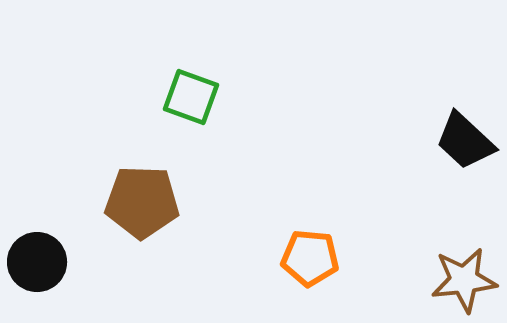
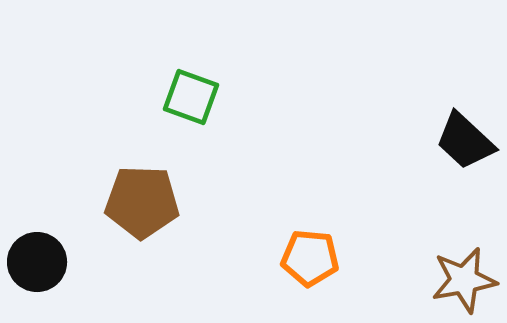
brown star: rotated 4 degrees counterclockwise
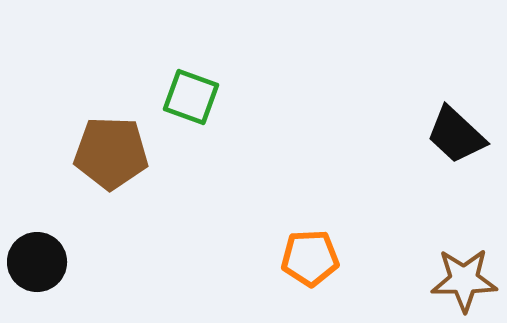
black trapezoid: moved 9 px left, 6 px up
brown pentagon: moved 31 px left, 49 px up
orange pentagon: rotated 8 degrees counterclockwise
brown star: rotated 10 degrees clockwise
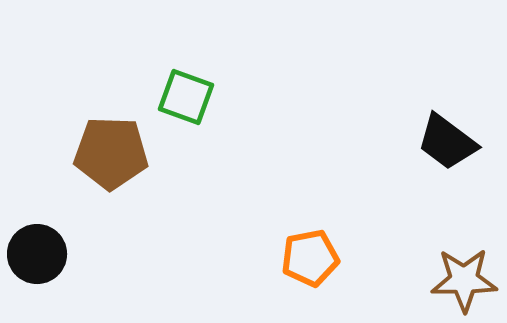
green square: moved 5 px left
black trapezoid: moved 9 px left, 7 px down; rotated 6 degrees counterclockwise
orange pentagon: rotated 8 degrees counterclockwise
black circle: moved 8 px up
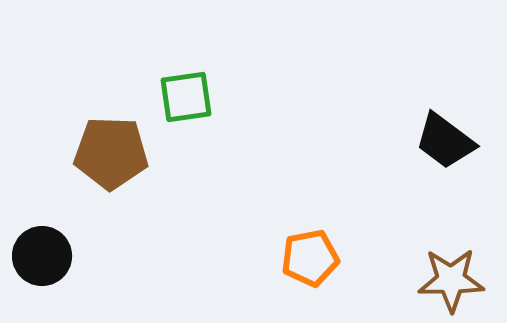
green square: rotated 28 degrees counterclockwise
black trapezoid: moved 2 px left, 1 px up
black circle: moved 5 px right, 2 px down
brown star: moved 13 px left
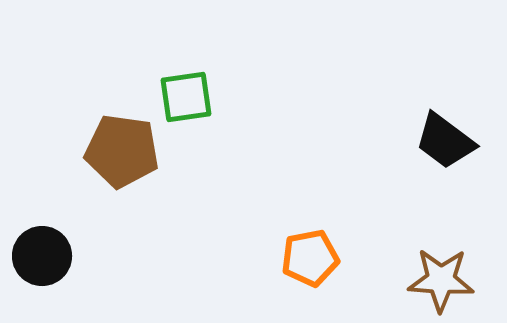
brown pentagon: moved 11 px right, 2 px up; rotated 6 degrees clockwise
brown star: moved 10 px left; rotated 4 degrees clockwise
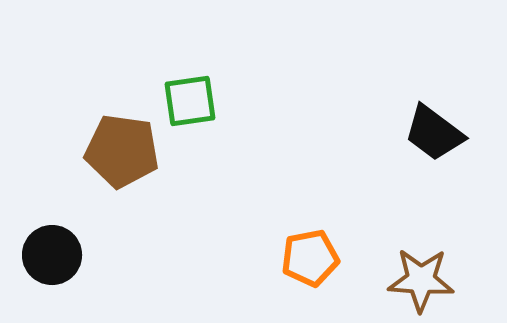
green square: moved 4 px right, 4 px down
black trapezoid: moved 11 px left, 8 px up
black circle: moved 10 px right, 1 px up
brown star: moved 20 px left
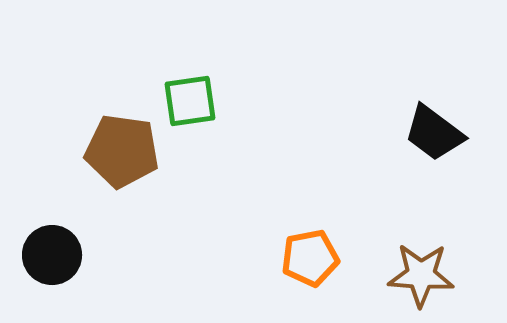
brown star: moved 5 px up
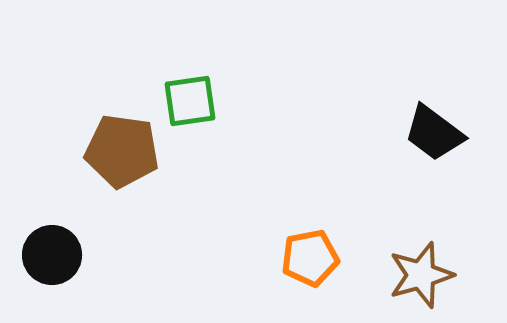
brown star: rotated 20 degrees counterclockwise
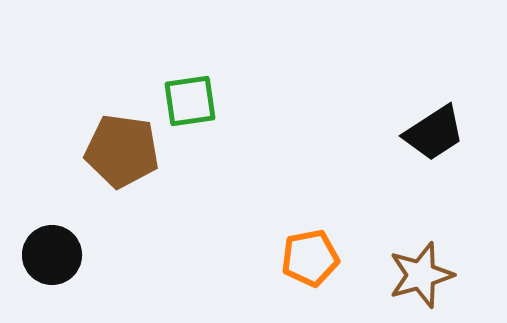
black trapezoid: rotated 70 degrees counterclockwise
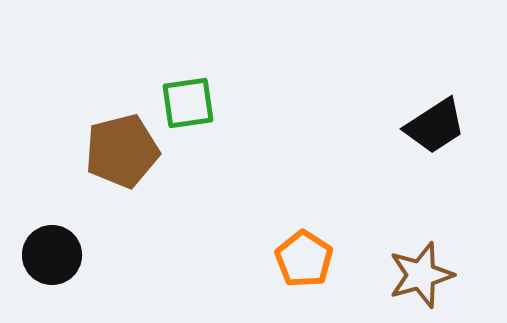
green square: moved 2 px left, 2 px down
black trapezoid: moved 1 px right, 7 px up
brown pentagon: rotated 22 degrees counterclockwise
orange pentagon: moved 6 px left, 1 px down; rotated 28 degrees counterclockwise
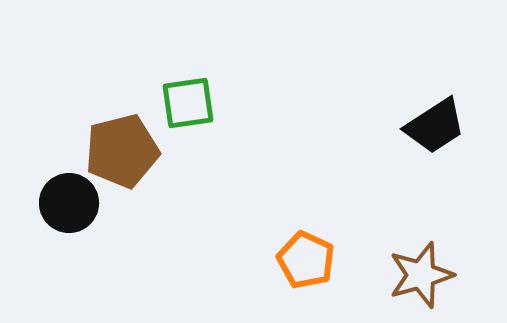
black circle: moved 17 px right, 52 px up
orange pentagon: moved 2 px right, 1 px down; rotated 8 degrees counterclockwise
